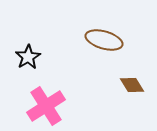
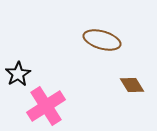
brown ellipse: moved 2 px left
black star: moved 10 px left, 17 px down
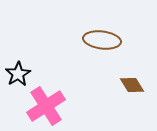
brown ellipse: rotated 9 degrees counterclockwise
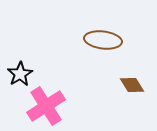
brown ellipse: moved 1 px right
black star: moved 2 px right
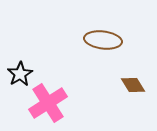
brown diamond: moved 1 px right
pink cross: moved 2 px right, 3 px up
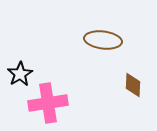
brown diamond: rotated 35 degrees clockwise
pink cross: rotated 24 degrees clockwise
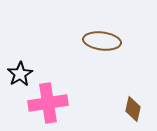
brown ellipse: moved 1 px left, 1 px down
brown diamond: moved 24 px down; rotated 10 degrees clockwise
